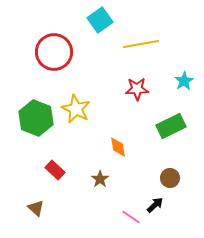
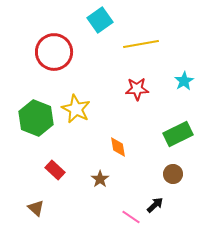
green rectangle: moved 7 px right, 8 px down
brown circle: moved 3 px right, 4 px up
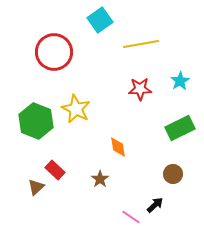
cyan star: moved 4 px left
red star: moved 3 px right
green hexagon: moved 3 px down
green rectangle: moved 2 px right, 6 px up
brown triangle: moved 21 px up; rotated 36 degrees clockwise
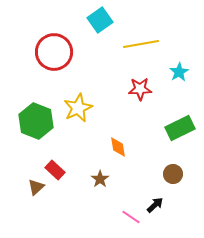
cyan star: moved 1 px left, 9 px up
yellow star: moved 2 px right, 1 px up; rotated 20 degrees clockwise
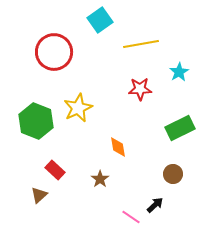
brown triangle: moved 3 px right, 8 px down
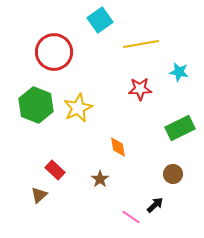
cyan star: rotated 30 degrees counterclockwise
green hexagon: moved 16 px up
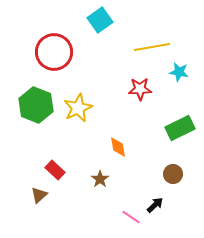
yellow line: moved 11 px right, 3 px down
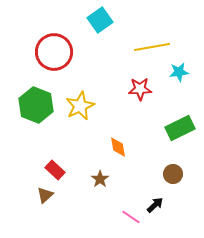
cyan star: rotated 18 degrees counterclockwise
yellow star: moved 2 px right, 2 px up
brown triangle: moved 6 px right
